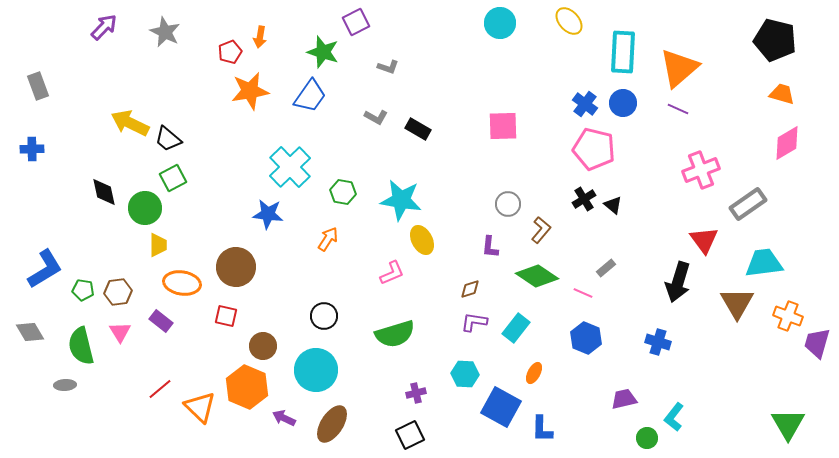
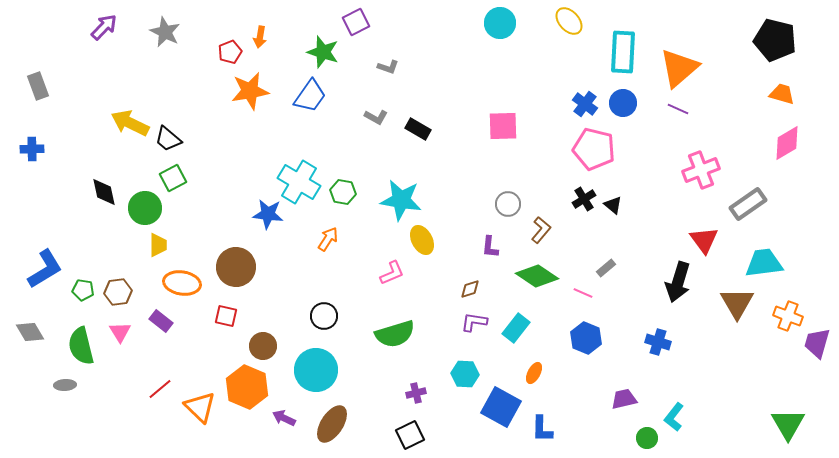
cyan cross at (290, 167): moved 9 px right, 15 px down; rotated 15 degrees counterclockwise
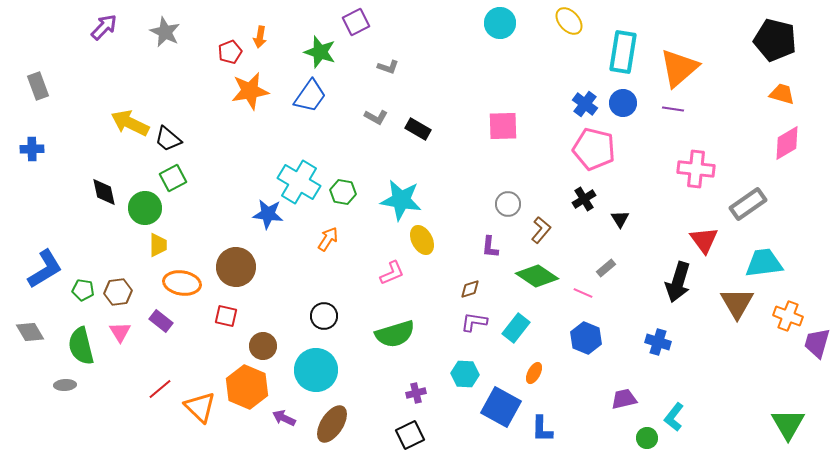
green star at (323, 52): moved 3 px left
cyan rectangle at (623, 52): rotated 6 degrees clockwise
purple line at (678, 109): moved 5 px left; rotated 15 degrees counterclockwise
pink cross at (701, 170): moved 5 px left, 1 px up; rotated 27 degrees clockwise
black triangle at (613, 205): moved 7 px right, 14 px down; rotated 18 degrees clockwise
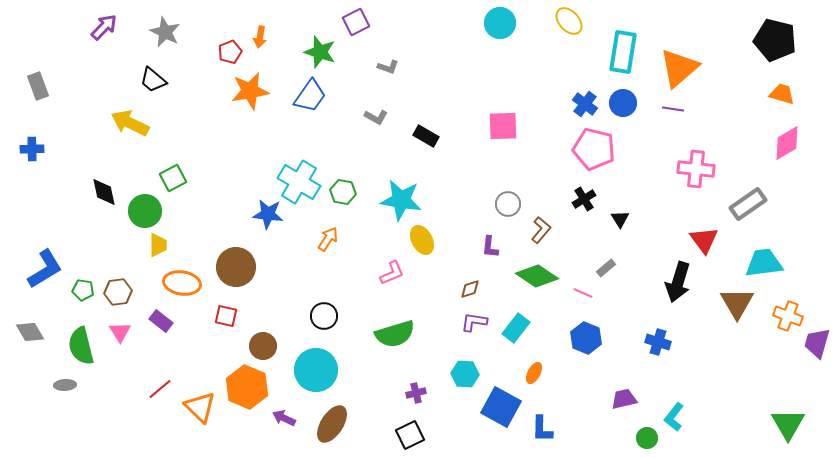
black rectangle at (418, 129): moved 8 px right, 7 px down
black trapezoid at (168, 139): moved 15 px left, 59 px up
green circle at (145, 208): moved 3 px down
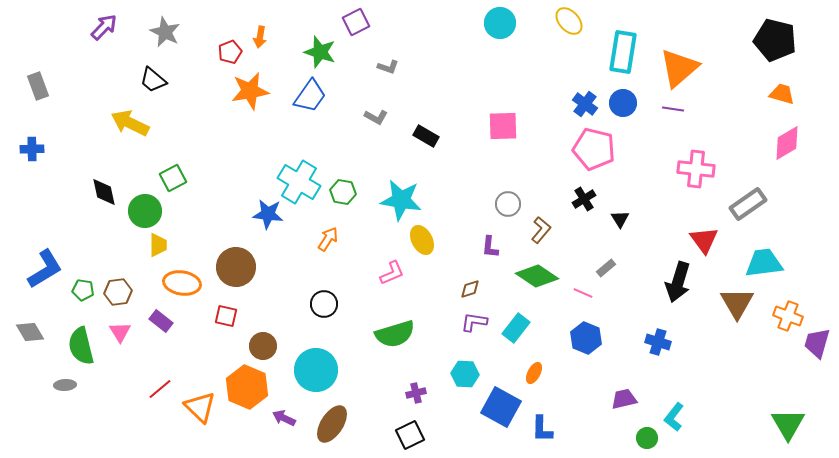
black circle at (324, 316): moved 12 px up
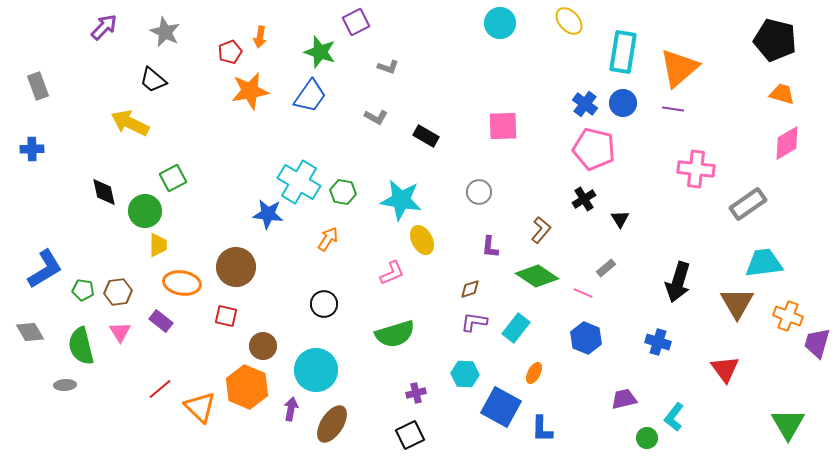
gray circle at (508, 204): moved 29 px left, 12 px up
red triangle at (704, 240): moved 21 px right, 129 px down
purple arrow at (284, 418): moved 7 px right, 9 px up; rotated 75 degrees clockwise
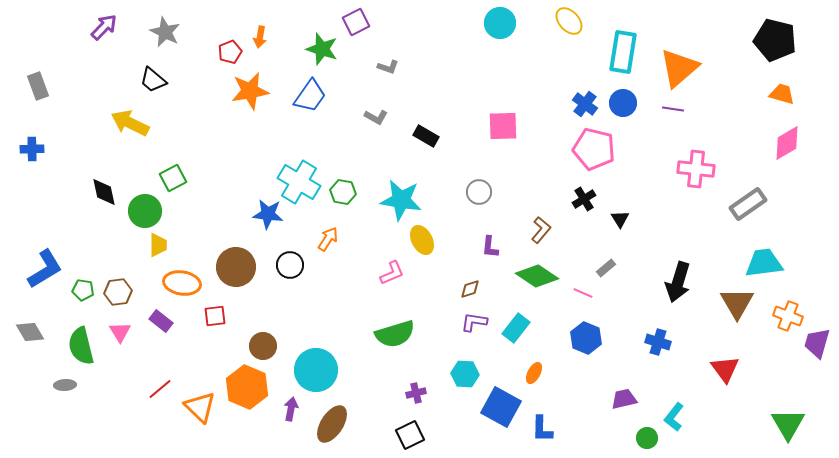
green star at (320, 52): moved 2 px right, 3 px up
black circle at (324, 304): moved 34 px left, 39 px up
red square at (226, 316): moved 11 px left; rotated 20 degrees counterclockwise
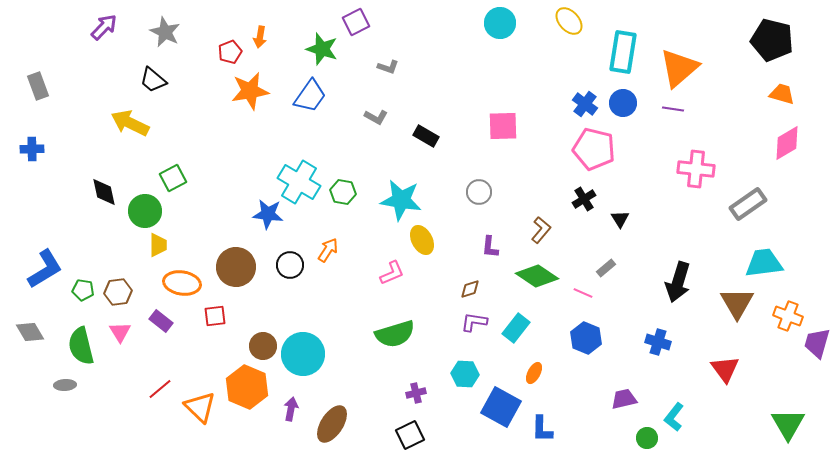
black pentagon at (775, 40): moved 3 px left
orange arrow at (328, 239): moved 11 px down
cyan circle at (316, 370): moved 13 px left, 16 px up
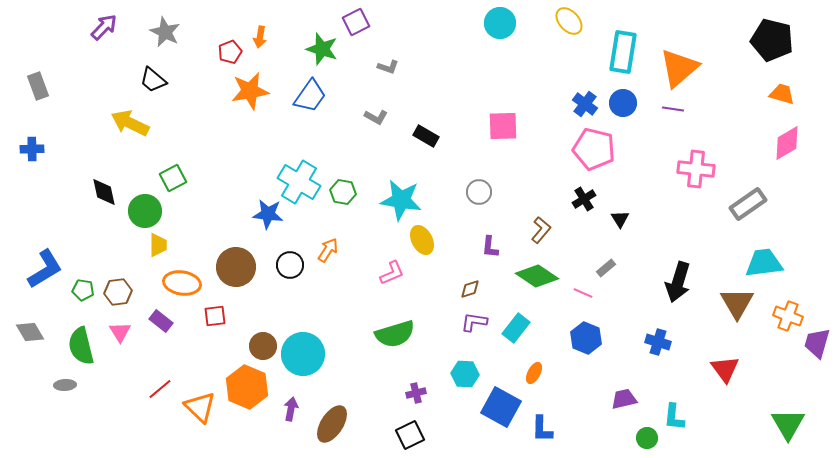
cyan L-shape at (674, 417): rotated 32 degrees counterclockwise
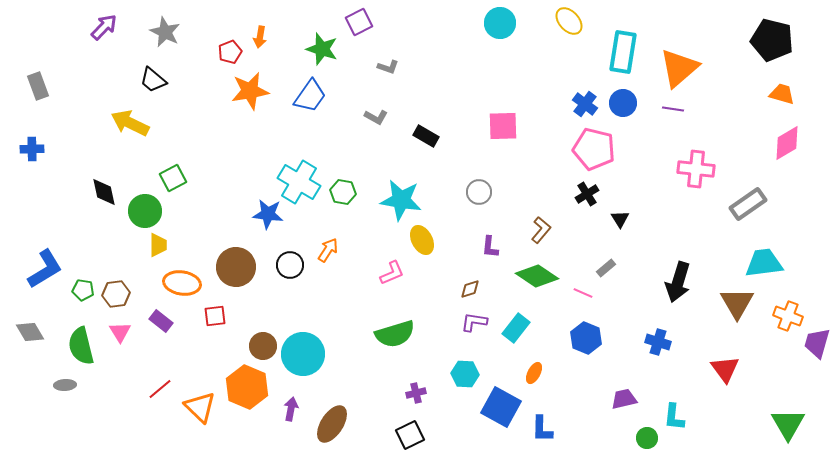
purple square at (356, 22): moved 3 px right
black cross at (584, 199): moved 3 px right, 5 px up
brown hexagon at (118, 292): moved 2 px left, 2 px down
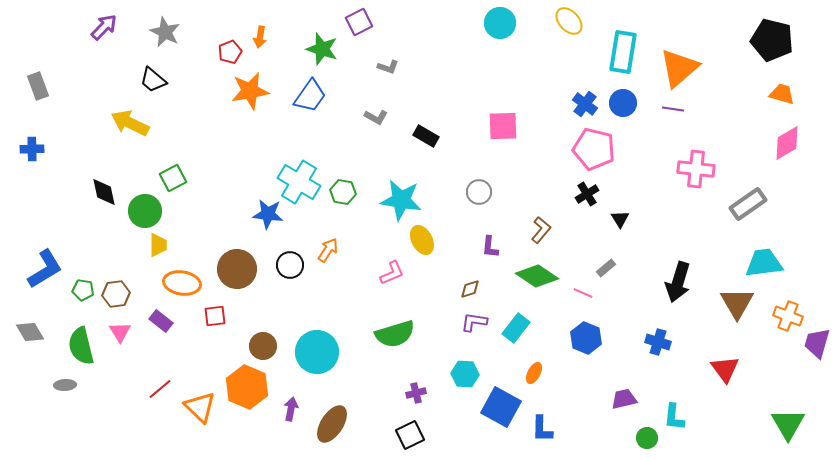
brown circle at (236, 267): moved 1 px right, 2 px down
cyan circle at (303, 354): moved 14 px right, 2 px up
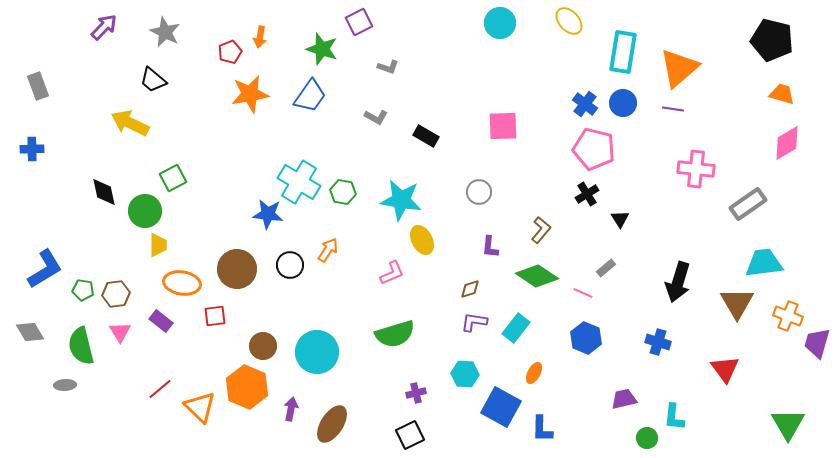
orange star at (250, 91): moved 3 px down
